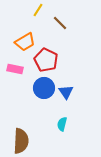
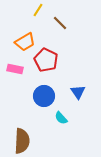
blue circle: moved 8 px down
blue triangle: moved 12 px right
cyan semicircle: moved 1 px left, 6 px up; rotated 56 degrees counterclockwise
brown semicircle: moved 1 px right
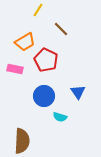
brown line: moved 1 px right, 6 px down
cyan semicircle: moved 1 px left, 1 px up; rotated 32 degrees counterclockwise
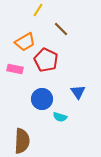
blue circle: moved 2 px left, 3 px down
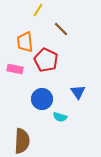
orange trapezoid: rotated 115 degrees clockwise
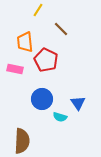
blue triangle: moved 11 px down
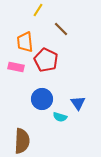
pink rectangle: moved 1 px right, 2 px up
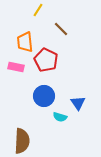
blue circle: moved 2 px right, 3 px up
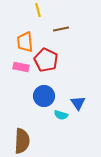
yellow line: rotated 48 degrees counterclockwise
brown line: rotated 56 degrees counterclockwise
pink rectangle: moved 5 px right
cyan semicircle: moved 1 px right, 2 px up
